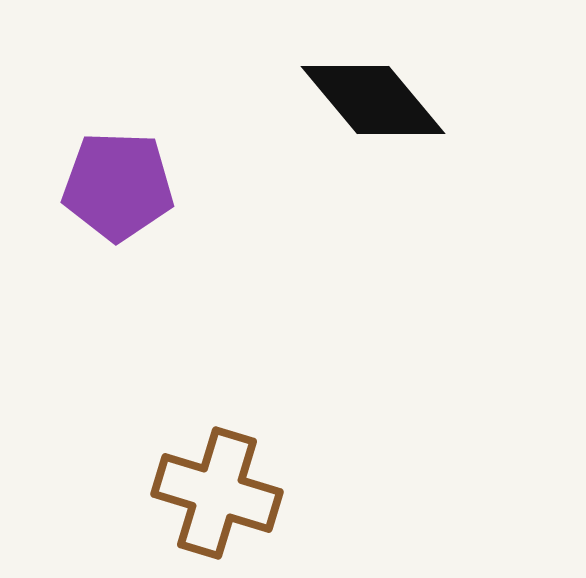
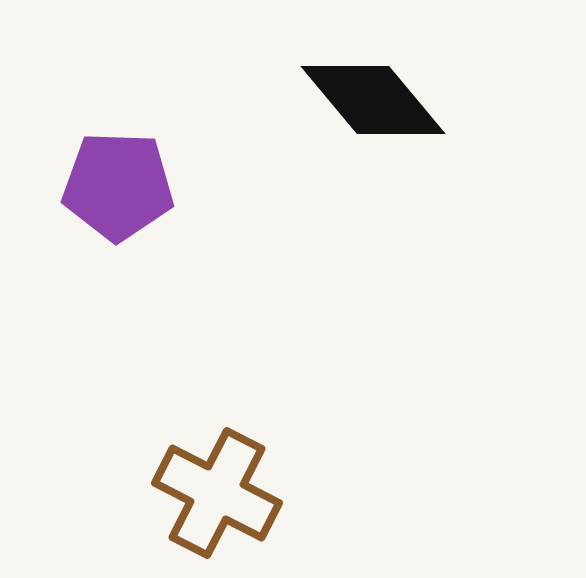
brown cross: rotated 10 degrees clockwise
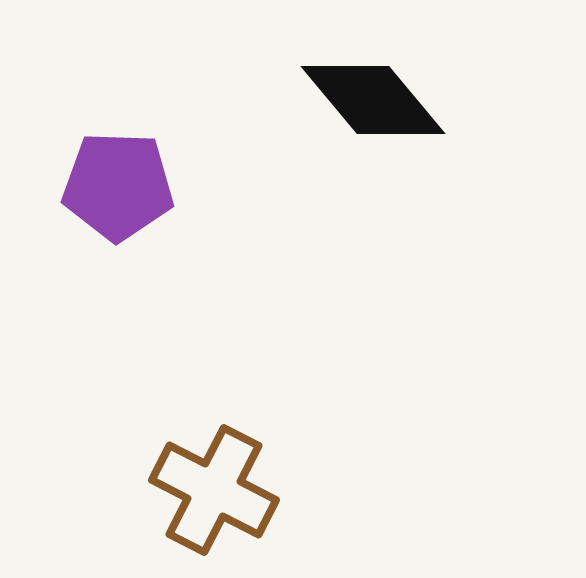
brown cross: moved 3 px left, 3 px up
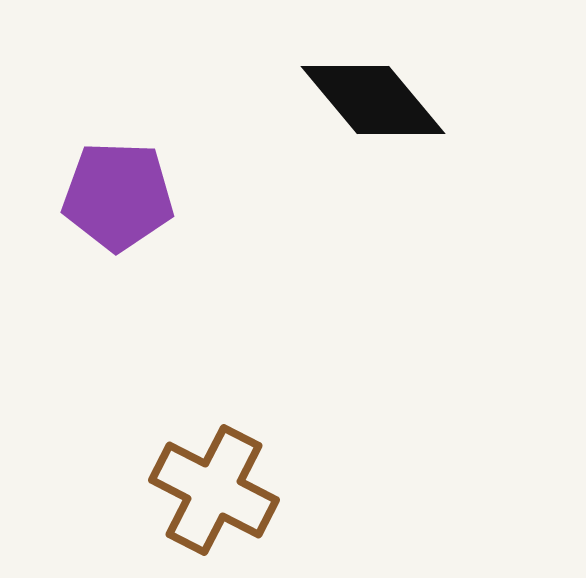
purple pentagon: moved 10 px down
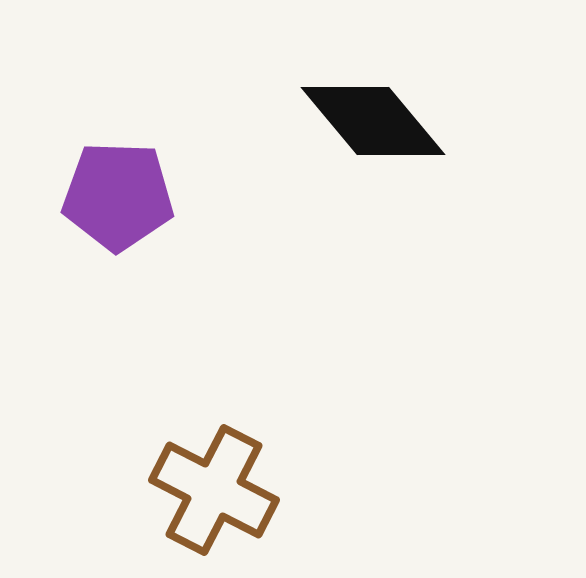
black diamond: moved 21 px down
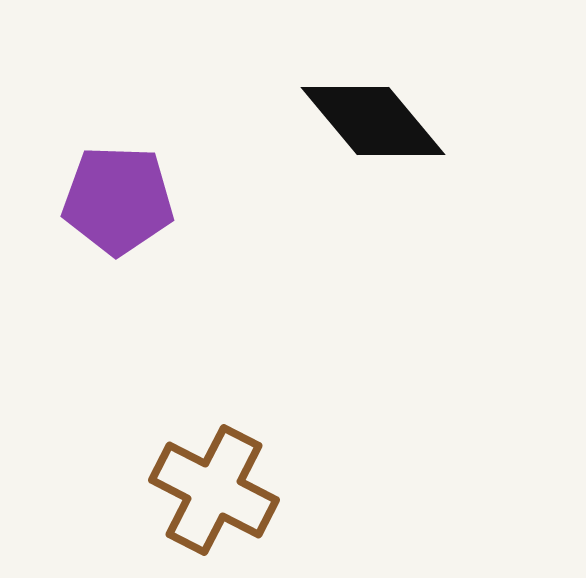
purple pentagon: moved 4 px down
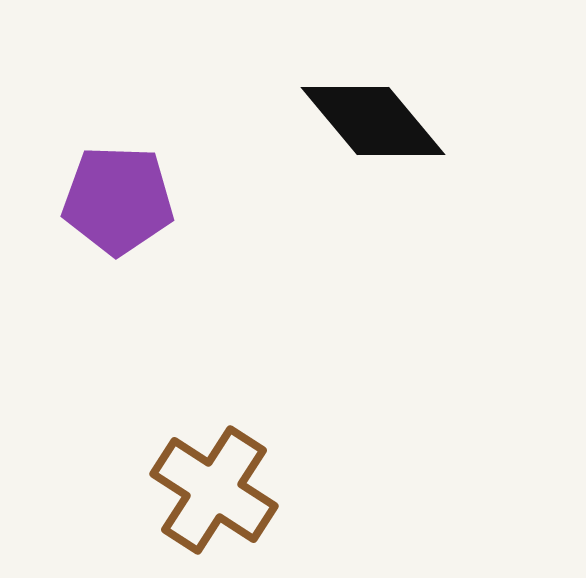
brown cross: rotated 6 degrees clockwise
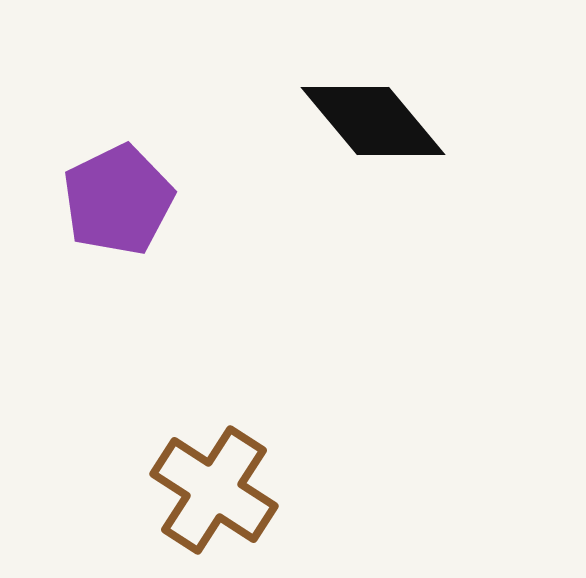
purple pentagon: rotated 28 degrees counterclockwise
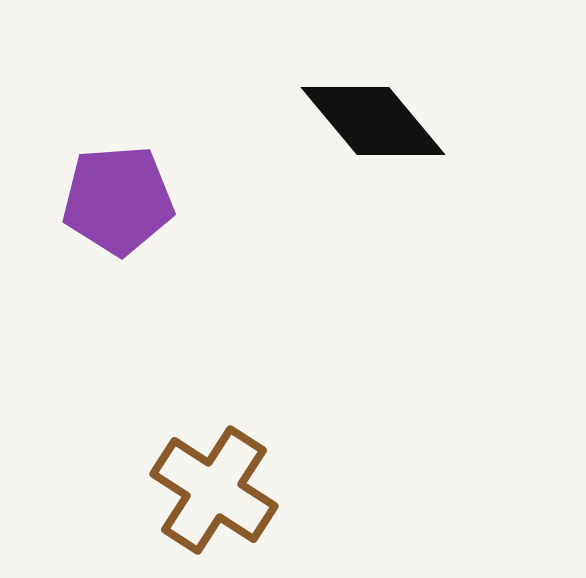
purple pentagon: rotated 22 degrees clockwise
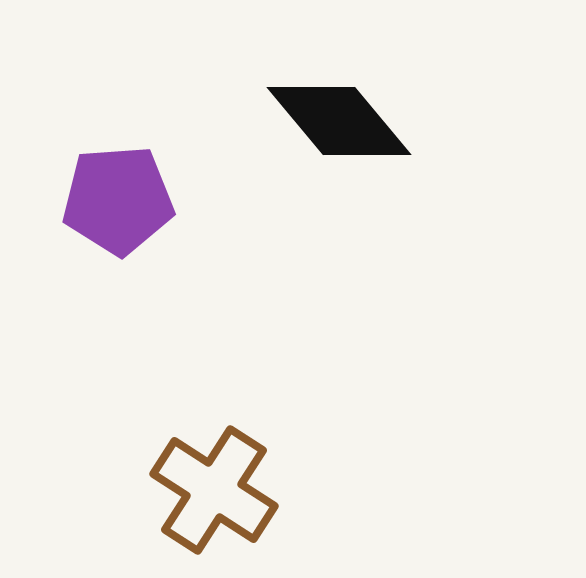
black diamond: moved 34 px left
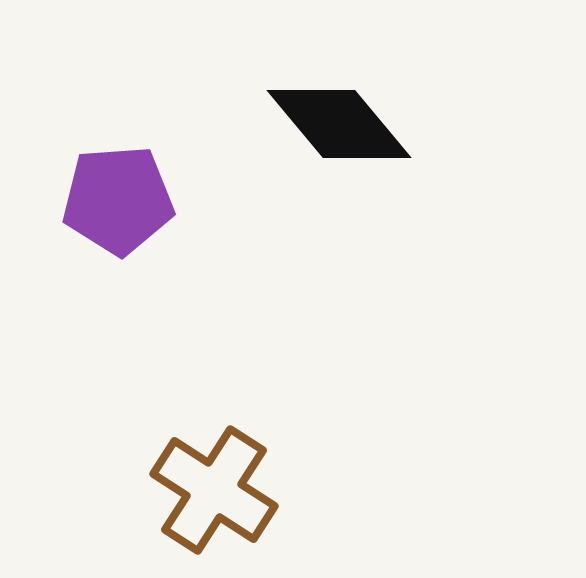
black diamond: moved 3 px down
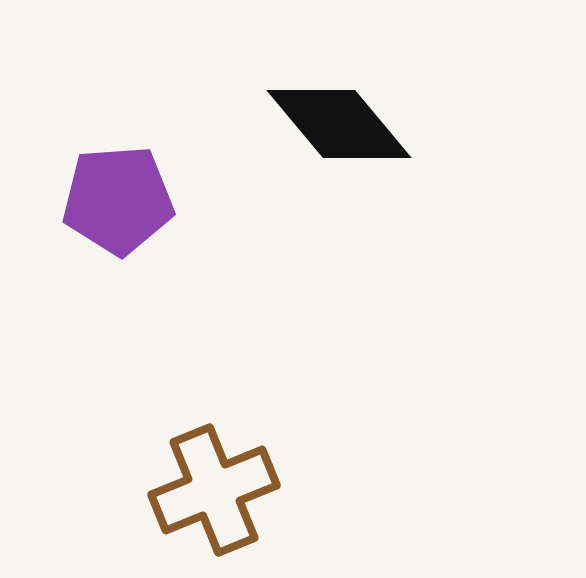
brown cross: rotated 35 degrees clockwise
